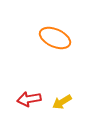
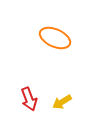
red arrow: rotated 100 degrees counterclockwise
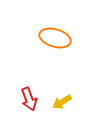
orange ellipse: rotated 8 degrees counterclockwise
